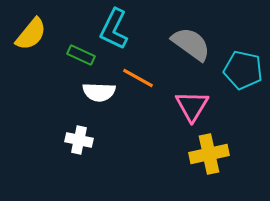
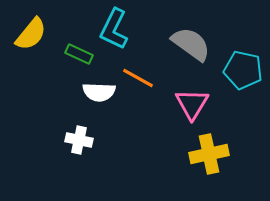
green rectangle: moved 2 px left, 1 px up
pink triangle: moved 2 px up
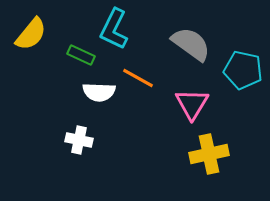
green rectangle: moved 2 px right, 1 px down
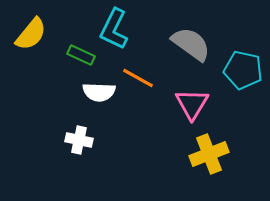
yellow cross: rotated 9 degrees counterclockwise
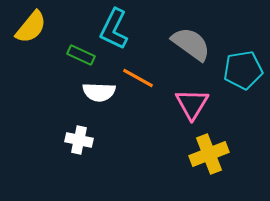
yellow semicircle: moved 7 px up
cyan pentagon: rotated 21 degrees counterclockwise
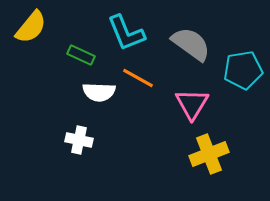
cyan L-shape: moved 12 px right, 4 px down; rotated 48 degrees counterclockwise
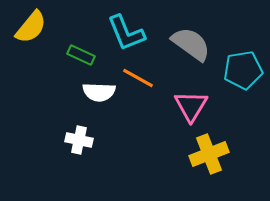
pink triangle: moved 1 px left, 2 px down
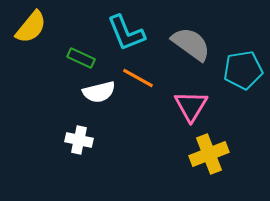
green rectangle: moved 3 px down
white semicircle: rotated 16 degrees counterclockwise
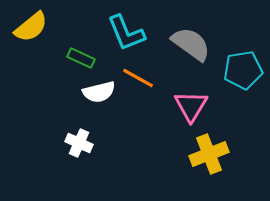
yellow semicircle: rotated 12 degrees clockwise
white cross: moved 3 px down; rotated 12 degrees clockwise
